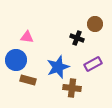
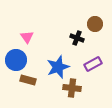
pink triangle: rotated 48 degrees clockwise
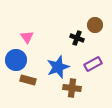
brown circle: moved 1 px down
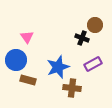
black cross: moved 5 px right
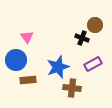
brown rectangle: rotated 21 degrees counterclockwise
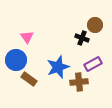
brown rectangle: moved 1 px right, 1 px up; rotated 42 degrees clockwise
brown cross: moved 7 px right, 6 px up; rotated 12 degrees counterclockwise
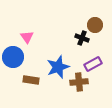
blue circle: moved 3 px left, 3 px up
brown rectangle: moved 2 px right, 1 px down; rotated 28 degrees counterclockwise
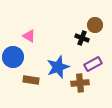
pink triangle: moved 2 px right, 1 px up; rotated 24 degrees counterclockwise
brown cross: moved 1 px right, 1 px down
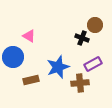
brown rectangle: rotated 21 degrees counterclockwise
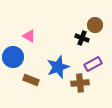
brown rectangle: rotated 35 degrees clockwise
